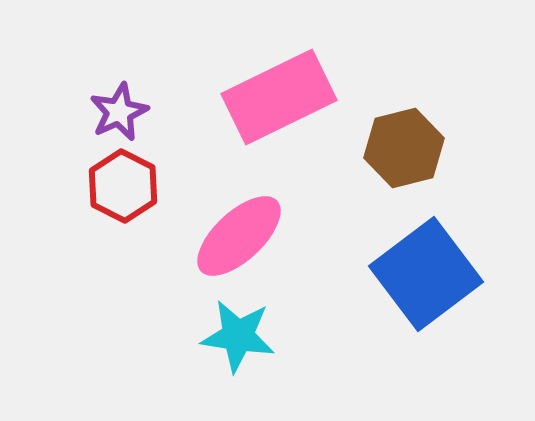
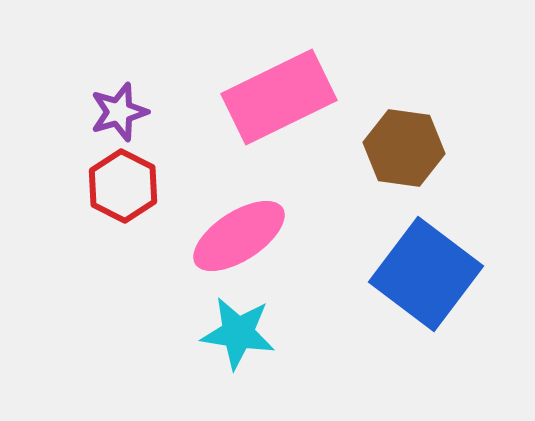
purple star: rotated 8 degrees clockwise
brown hexagon: rotated 22 degrees clockwise
pink ellipse: rotated 10 degrees clockwise
blue square: rotated 16 degrees counterclockwise
cyan star: moved 3 px up
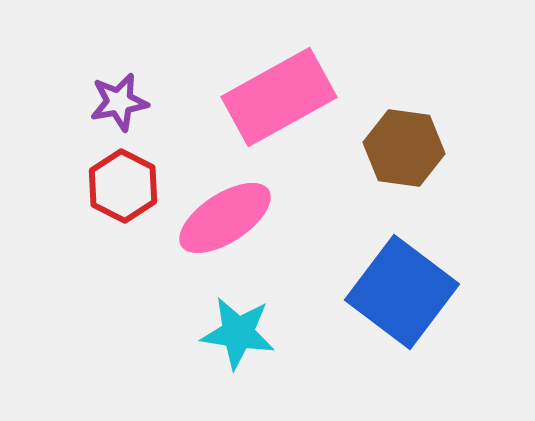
pink rectangle: rotated 3 degrees counterclockwise
purple star: moved 10 px up; rotated 6 degrees clockwise
pink ellipse: moved 14 px left, 18 px up
blue square: moved 24 px left, 18 px down
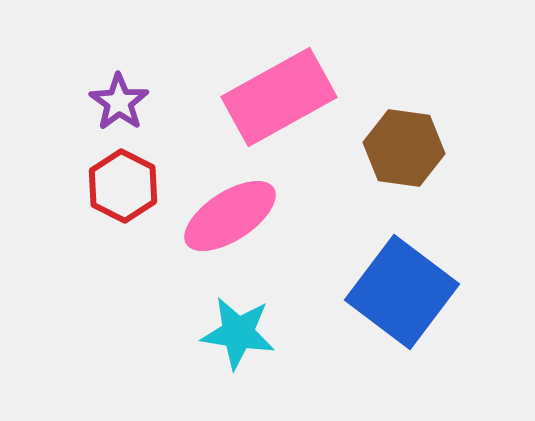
purple star: rotated 26 degrees counterclockwise
pink ellipse: moved 5 px right, 2 px up
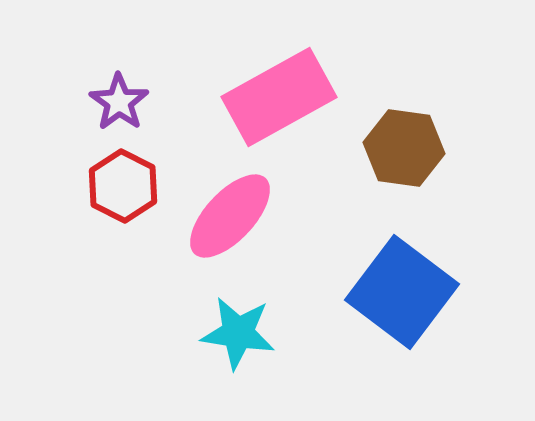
pink ellipse: rotated 14 degrees counterclockwise
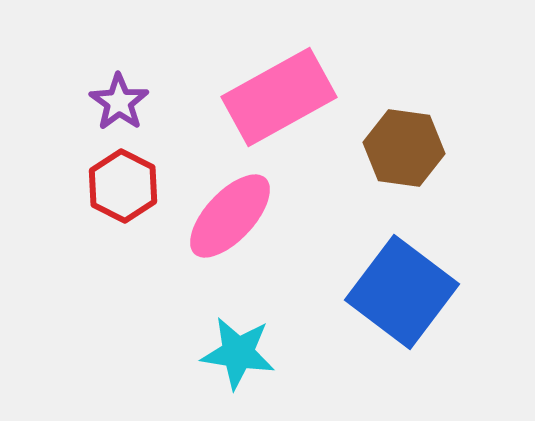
cyan star: moved 20 px down
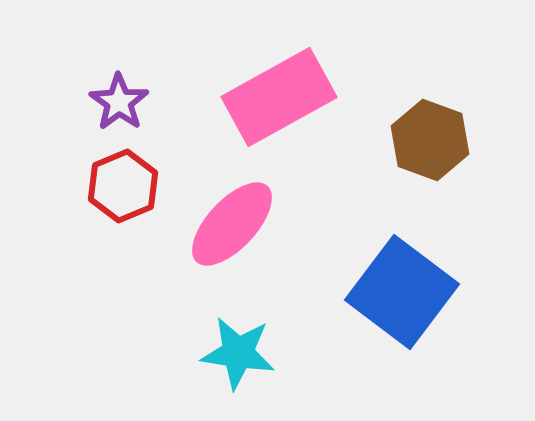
brown hexagon: moved 26 px right, 8 px up; rotated 12 degrees clockwise
red hexagon: rotated 10 degrees clockwise
pink ellipse: moved 2 px right, 8 px down
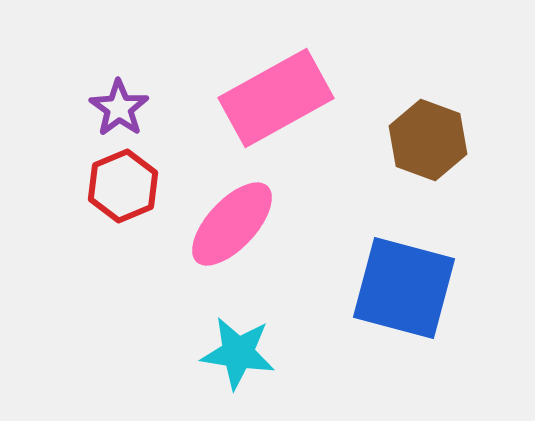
pink rectangle: moved 3 px left, 1 px down
purple star: moved 6 px down
brown hexagon: moved 2 px left
blue square: moved 2 px right, 4 px up; rotated 22 degrees counterclockwise
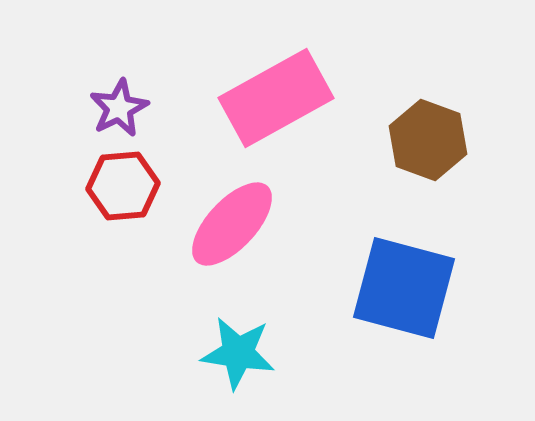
purple star: rotated 10 degrees clockwise
red hexagon: rotated 18 degrees clockwise
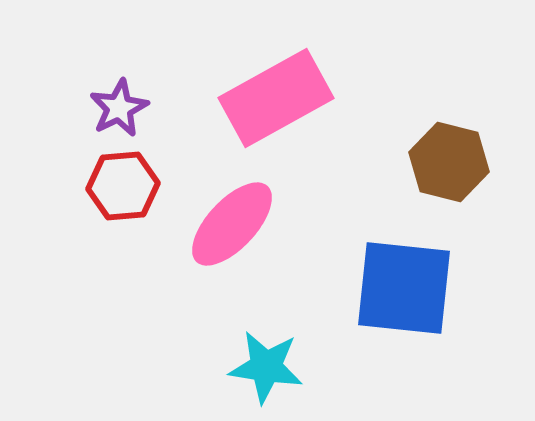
brown hexagon: moved 21 px right, 22 px down; rotated 6 degrees counterclockwise
blue square: rotated 9 degrees counterclockwise
cyan star: moved 28 px right, 14 px down
